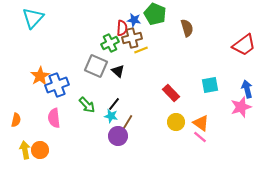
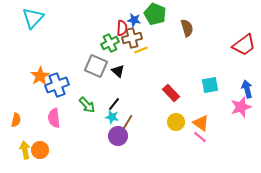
cyan star: moved 1 px right, 1 px down
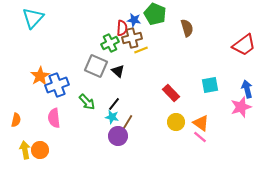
green arrow: moved 3 px up
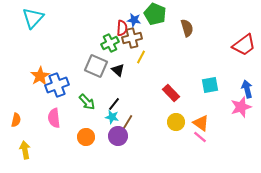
yellow line: moved 7 px down; rotated 40 degrees counterclockwise
black triangle: moved 1 px up
orange circle: moved 46 px right, 13 px up
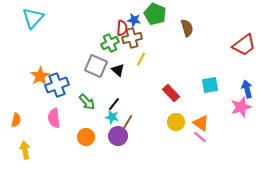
yellow line: moved 2 px down
